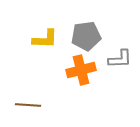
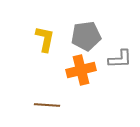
yellow L-shape: rotated 80 degrees counterclockwise
brown line: moved 19 px right
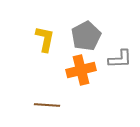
gray pentagon: rotated 20 degrees counterclockwise
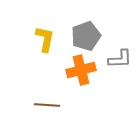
gray pentagon: rotated 8 degrees clockwise
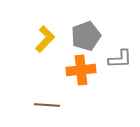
yellow L-shape: rotated 32 degrees clockwise
orange cross: rotated 8 degrees clockwise
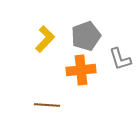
gray L-shape: rotated 75 degrees clockwise
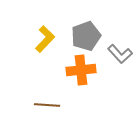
gray L-shape: moved 5 px up; rotated 25 degrees counterclockwise
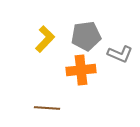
gray pentagon: rotated 12 degrees clockwise
gray L-shape: rotated 25 degrees counterclockwise
brown line: moved 3 px down
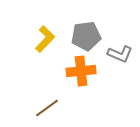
orange cross: moved 1 px down
brown line: rotated 40 degrees counterclockwise
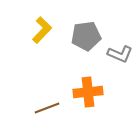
yellow L-shape: moved 3 px left, 9 px up
orange cross: moved 7 px right, 21 px down
brown line: rotated 15 degrees clockwise
